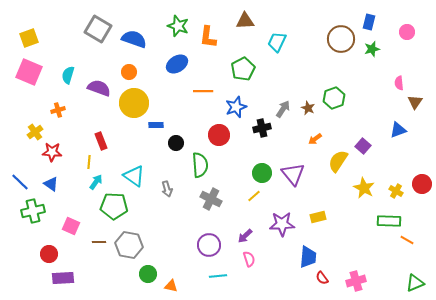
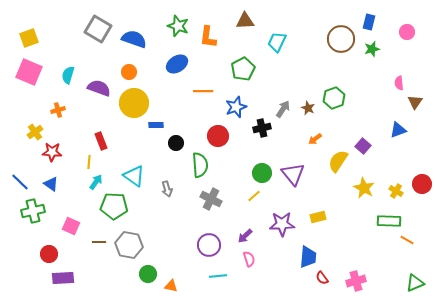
red circle at (219, 135): moved 1 px left, 1 px down
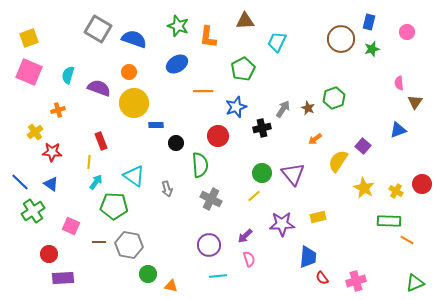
green cross at (33, 211): rotated 20 degrees counterclockwise
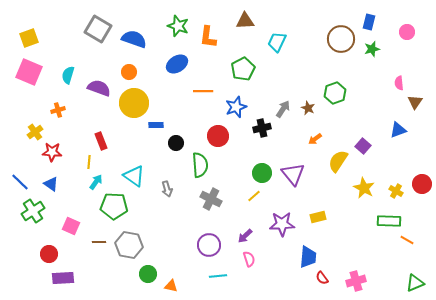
green hexagon at (334, 98): moved 1 px right, 5 px up
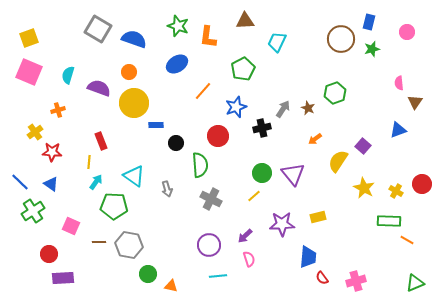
orange line at (203, 91): rotated 48 degrees counterclockwise
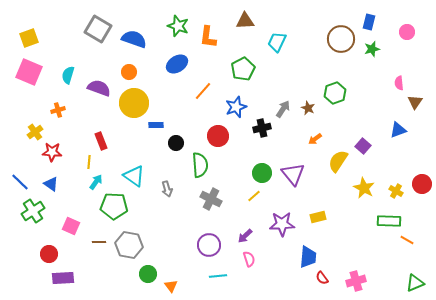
orange triangle at (171, 286): rotated 40 degrees clockwise
